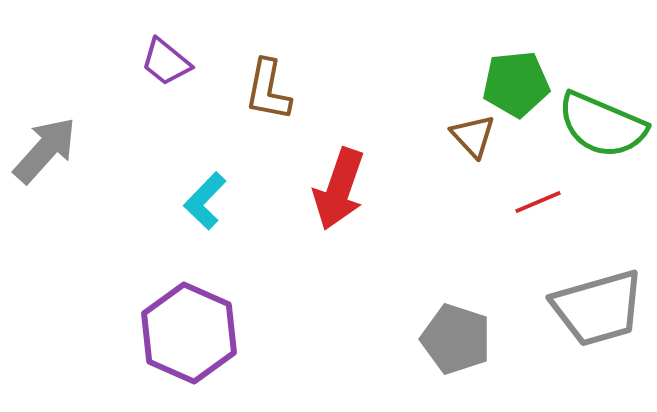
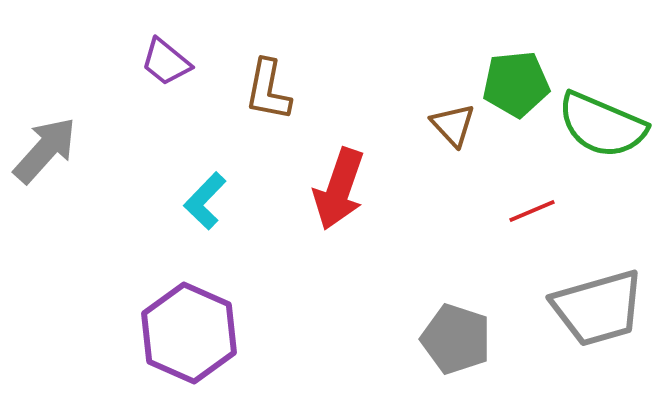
brown triangle: moved 20 px left, 11 px up
red line: moved 6 px left, 9 px down
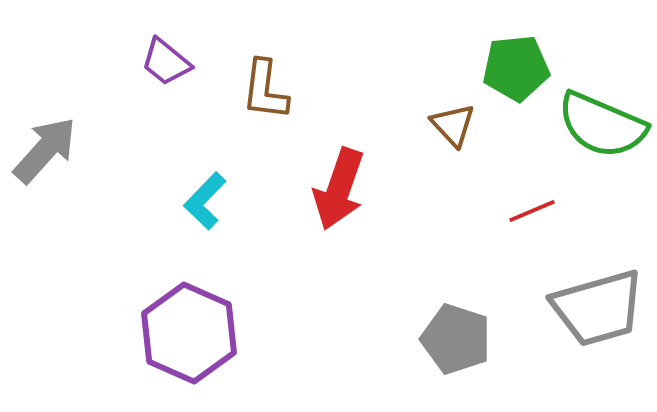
green pentagon: moved 16 px up
brown L-shape: moved 3 px left; rotated 4 degrees counterclockwise
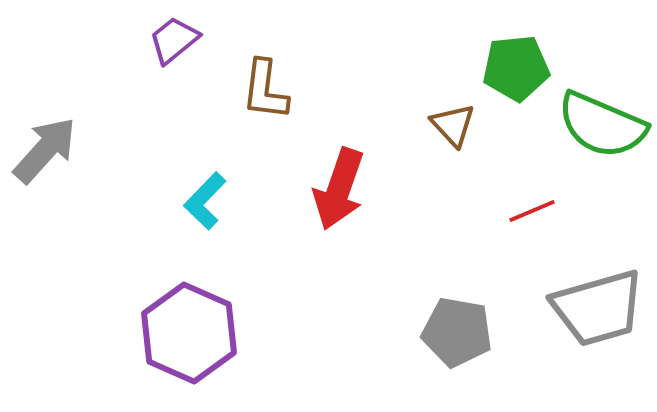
purple trapezoid: moved 8 px right, 22 px up; rotated 102 degrees clockwise
gray pentagon: moved 1 px right, 7 px up; rotated 8 degrees counterclockwise
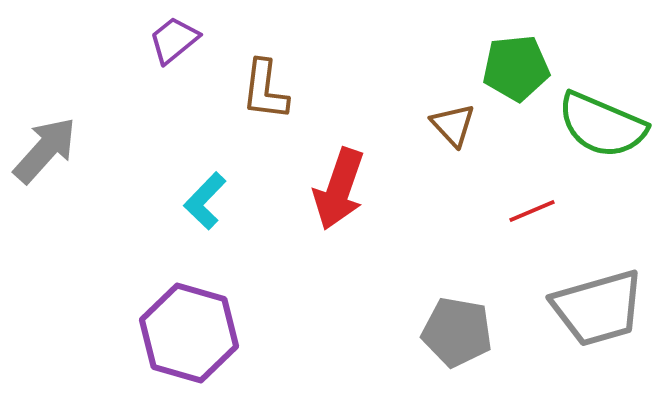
purple hexagon: rotated 8 degrees counterclockwise
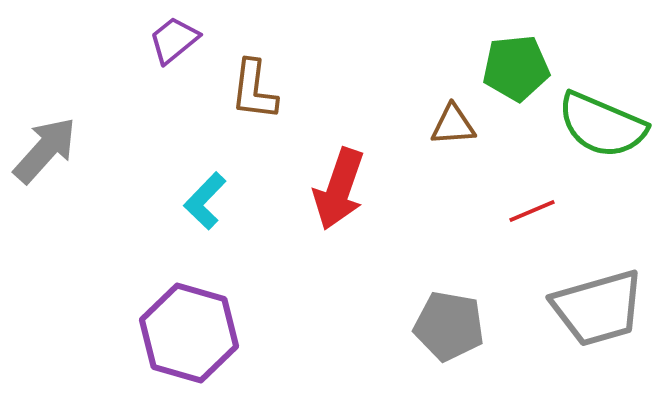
brown L-shape: moved 11 px left
brown triangle: rotated 51 degrees counterclockwise
gray pentagon: moved 8 px left, 6 px up
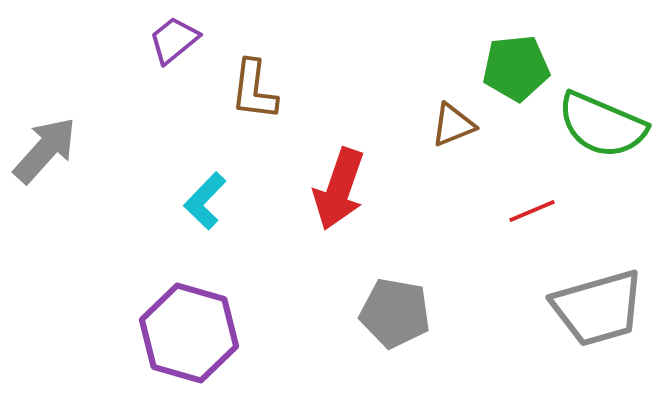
brown triangle: rotated 18 degrees counterclockwise
gray pentagon: moved 54 px left, 13 px up
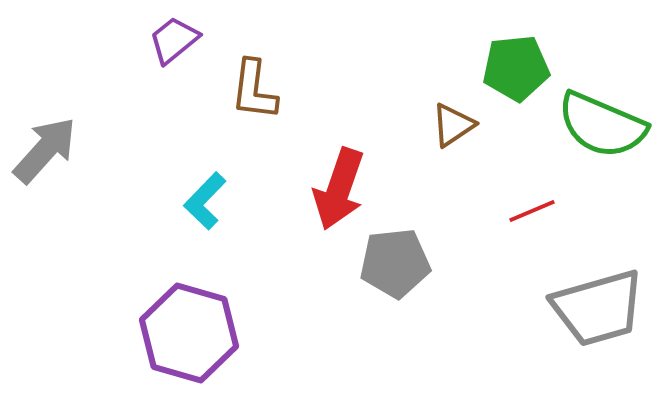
brown triangle: rotated 12 degrees counterclockwise
gray pentagon: moved 50 px up; rotated 16 degrees counterclockwise
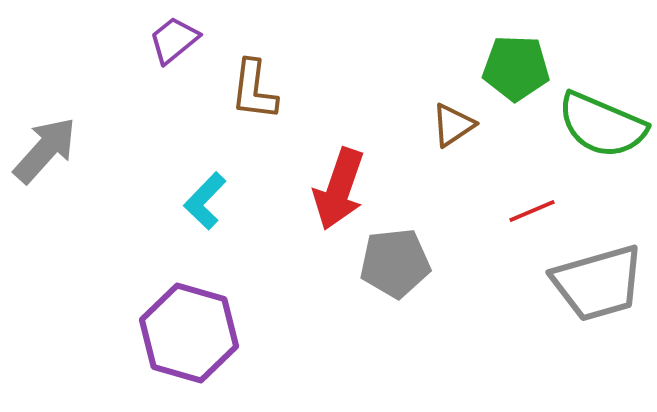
green pentagon: rotated 8 degrees clockwise
gray trapezoid: moved 25 px up
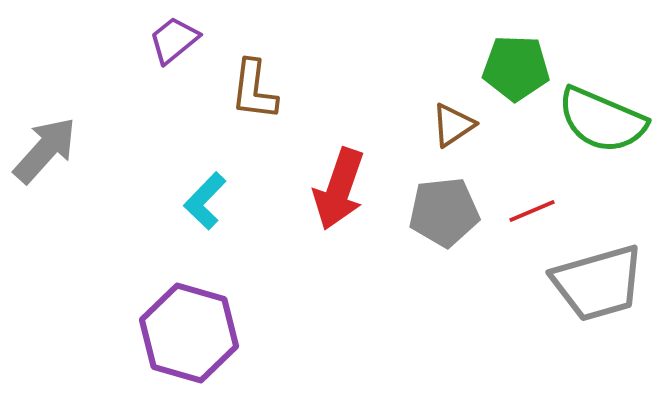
green semicircle: moved 5 px up
gray pentagon: moved 49 px right, 51 px up
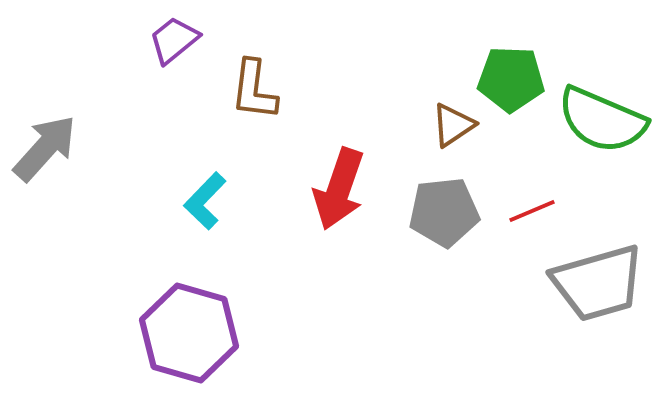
green pentagon: moved 5 px left, 11 px down
gray arrow: moved 2 px up
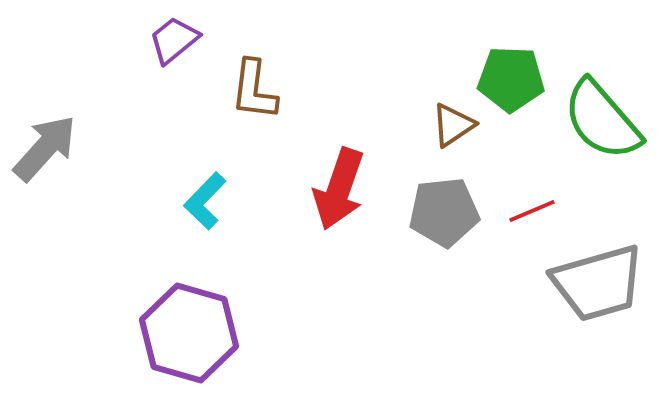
green semicircle: rotated 26 degrees clockwise
